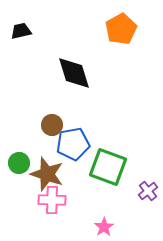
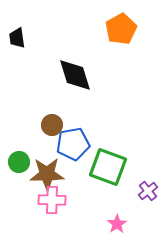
black trapezoid: moved 4 px left, 7 px down; rotated 85 degrees counterclockwise
black diamond: moved 1 px right, 2 px down
green circle: moved 1 px up
brown star: rotated 20 degrees counterclockwise
pink star: moved 13 px right, 3 px up
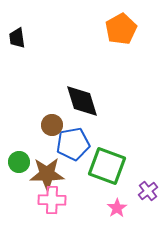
black diamond: moved 7 px right, 26 px down
green square: moved 1 px left, 1 px up
pink star: moved 16 px up
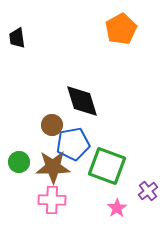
brown star: moved 6 px right, 7 px up
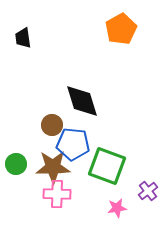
black trapezoid: moved 6 px right
blue pentagon: rotated 16 degrees clockwise
green circle: moved 3 px left, 2 px down
pink cross: moved 5 px right, 6 px up
pink star: rotated 24 degrees clockwise
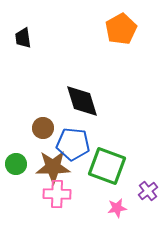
brown circle: moved 9 px left, 3 px down
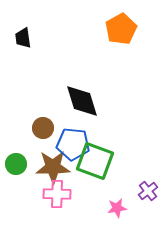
green square: moved 12 px left, 5 px up
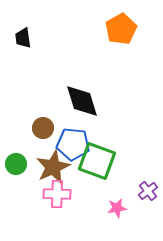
green square: moved 2 px right
brown star: rotated 24 degrees counterclockwise
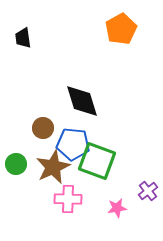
pink cross: moved 11 px right, 5 px down
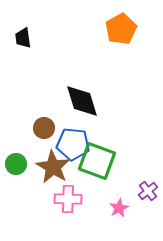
brown circle: moved 1 px right
brown star: rotated 16 degrees counterclockwise
pink star: moved 2 px right; rotated 18 degrees counterclockwise
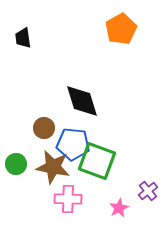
brown star: rotated 20 degrees counterclockwise
